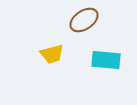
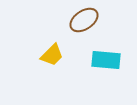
yellow trapezoid: moved 1 px down; rotated 30 degrees counterclockwise
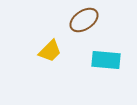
yellow trapezoid: moved 2 px left, 4 px up
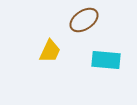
yellow trapezoid: rotated 20 degrees counterclockwise
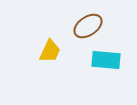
brown ellipse: moved 4 px right, 6 px down
